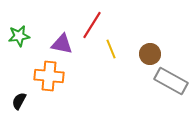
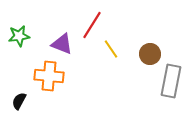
purple triangle: rotated 10 degrees clockwise
yellow line: rotated 12 degrees counterclockwise
gray rectangle: rotated 72 degrees clockwise
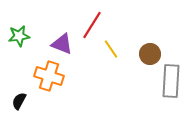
orange cross: rotated 12 degrees clockwise
gray rectangle: rotated 8 degrees counterclockwise
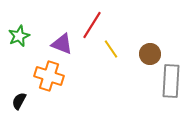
green star: rotated 15 degrees counterclockwise
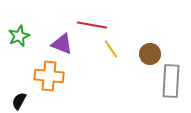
red line: rotated 68 degrees clockwise
orange cross: rotated 12 degrees counterclockwise
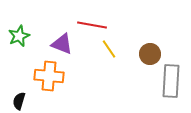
yellow line: moved 2 px left
black semicircle: rotated 12 degrees counterclockwise
